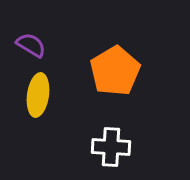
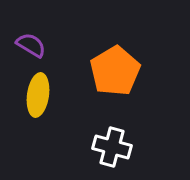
white cross: moved 1 px right; rotated 12 degrees clockwise
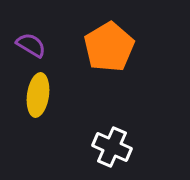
orange pentagon: moved 6 px left, 24 px up
white cross: rotated 9 degrees clockwise
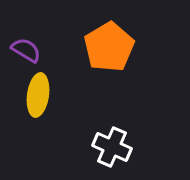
purple semicircle: moved 5 px left, 5 px down
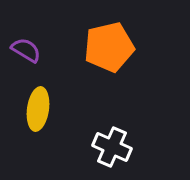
orange pentagon: rotated 18 degrees clockwise
yellow ellipse: moved 14 px down
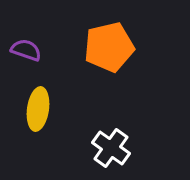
purple semicircle: rotated 12 degrees counterclockwise
white cross: moved 1 px left, 1 px down; rotated 12 degrees clockwise
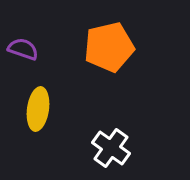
purple semicircle: moved 3 px left, 1 px up
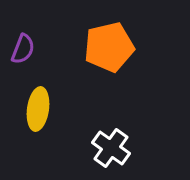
purple semicircle: rotated 92 degrees clockwise
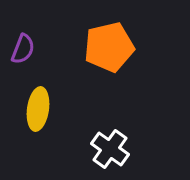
white cross: moved 1 px left, 1 px down
